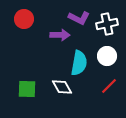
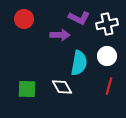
red line: rotated 30 degrees counterclockwise
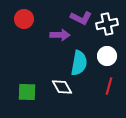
purple L-shape: moved 2 px right
green square: moved 3 px down
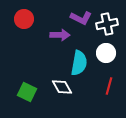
white circle: moved 1 px left, 3 px up
green square: rotated 24 degrees clockwise
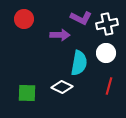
white diamond: rotated 35 degrees counterclockwise
green square: moved 1 px down; rotated 24 degrees counterclockwise
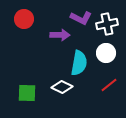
red line: moved 1 px up; rotated 36 degrees clockwise
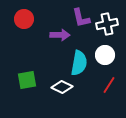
purple L-shape: rotated 50 degrees clockwise
white circle: moved 1 px left, 2 px down
red line: rotated 18 degrees counterclockwise
green square: moved 13 px up; rotated 12 degrees counterclockwise
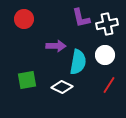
purple arrow: moved 4 px left, 11 px down
cyan semicircle: moved 1 px left, 1 px up
